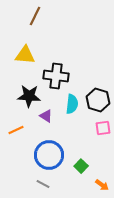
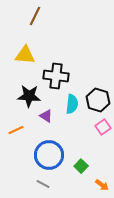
pink square: moved 1 px up; rotated 28 degrees counterclockwise
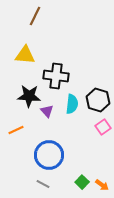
purple triangle: moved 1 px right, 5 px up; rotated 16 degrees clockwise
green square: moved 1 px right, 16 px down
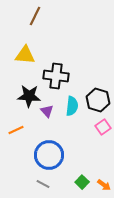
cyan semicircle: moved 2 px down
orange arrow: moved 2 px right
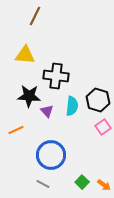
blue circle: moved 2 px right
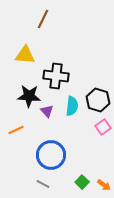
brown line: moved 8 px right, 3 px down
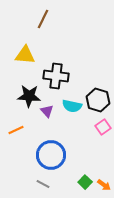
cyan semicircle: rotated 96 degrees clockwise
green square: moved 3 px right
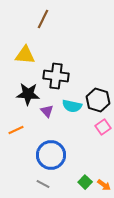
black star: moved 1 px left, 2 px up
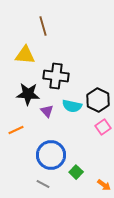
brown line: moved 7 px down; rotated 42 degrees counterclockwise
black hexagon: rotated 10 degrees clockwise
green square: moved 9 px left, 10 px up
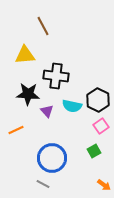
brown line: rotated 12 degrees counterclockwise
yellow triangle: rotated 10 degrees counterclockwise
pink square: moved 2 px left, 1 px up
blue circle: moved 1 px right, 3 px down
green square: moved 18 px right, 21 px up; rotated 16 degrees clockwise
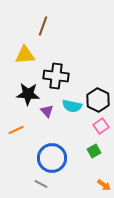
brown line: rotated 48 degrees clockwise
gray line: moved 2 px left
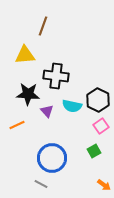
orange line: moved 1 px right, 5 px up
